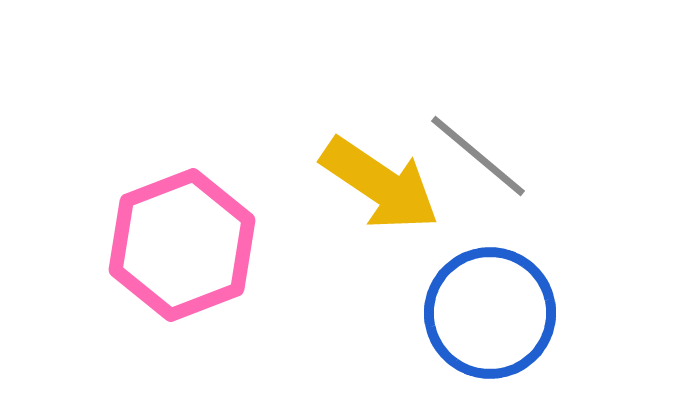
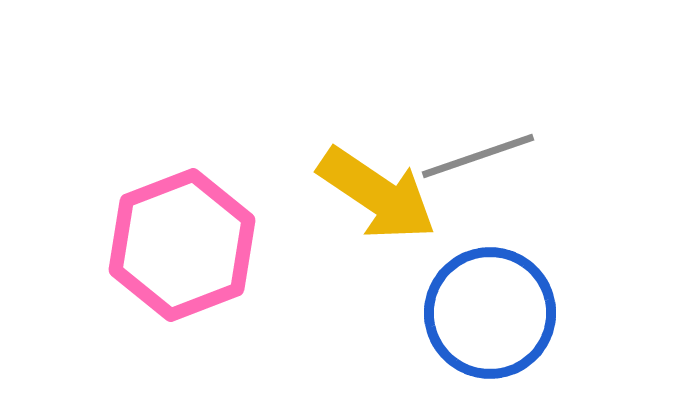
gray line: rotated 59 degrees counterclockwise
yellow arrow: moved 3 px left, 10 px down
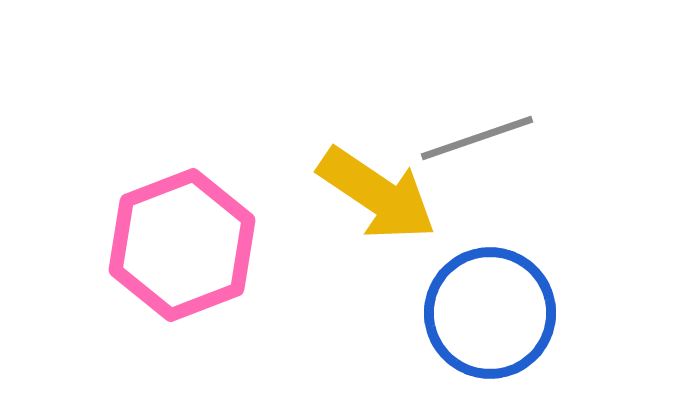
gray line: moved 1 px left, 18 px up
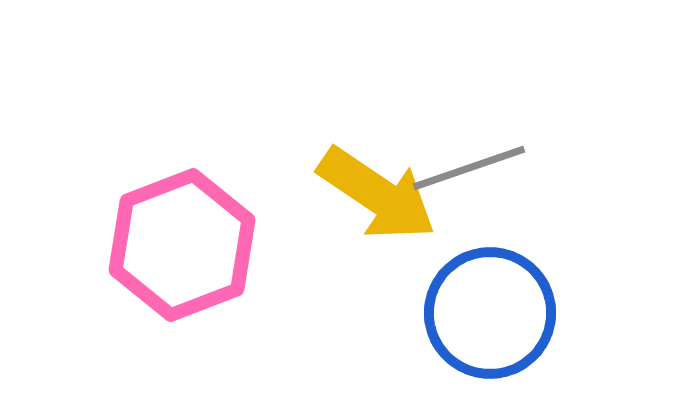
gray line: moved 8 px left, 30 px down
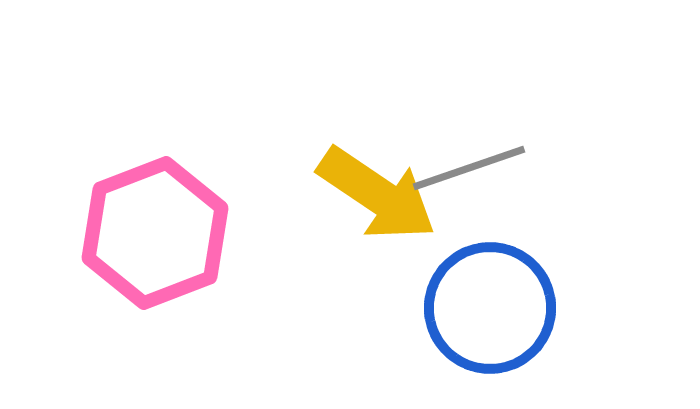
pink hexagon: moved 27 px left, 12 px up
blue circle: moved 5 px up
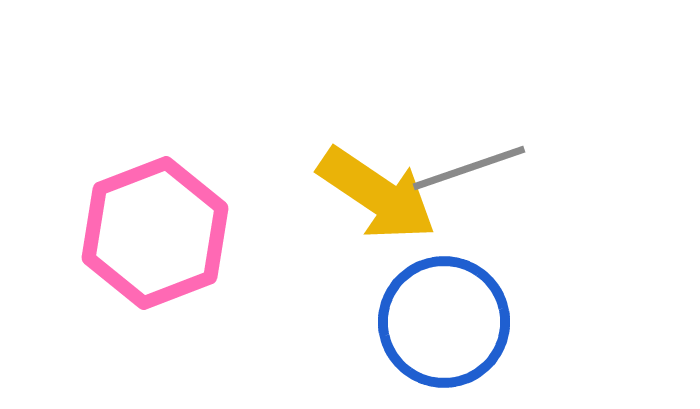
blue circle: moved 46 px left, 14 px down
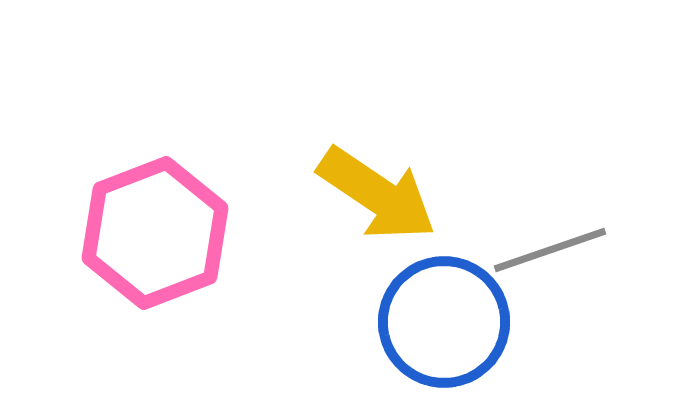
gray line: moved 81 px right, 82 px down
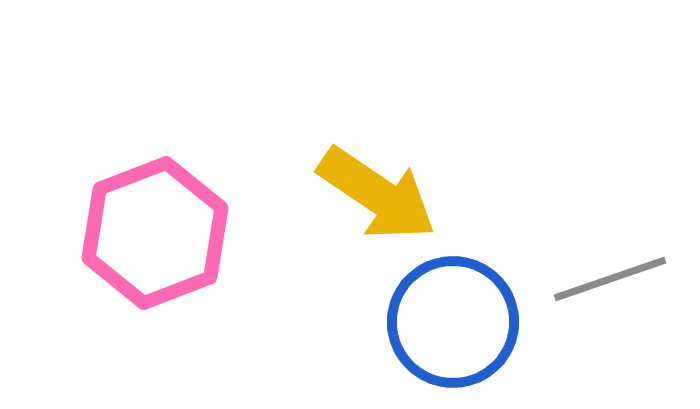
gray line: moved 60 px right, 29 px down
blue circle: moved 9 px right
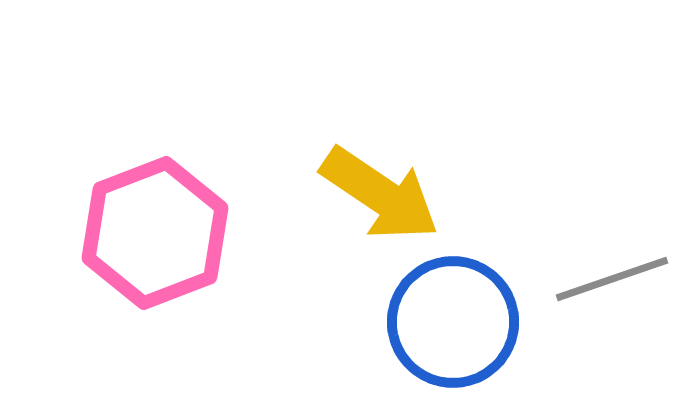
yellow arrow: moved 3 px right
gray line: moved 2 px right
